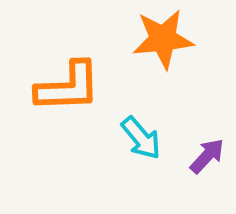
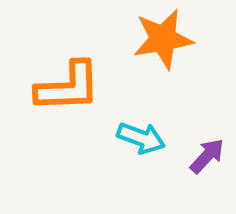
orange star: rotated 4 degrees counterclockwise
cyan arrow: rotated 30 degrees counterclockwise
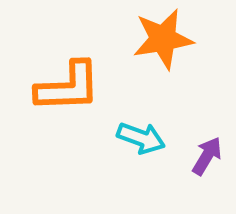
purple arrow: rotated 12 degrees counterclockwise
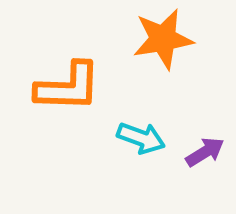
orange L-shape: rotated 4 degrees clockwise
purple arrow: moved 2 px left, 4 px up; rotated 27 degrees clockwise
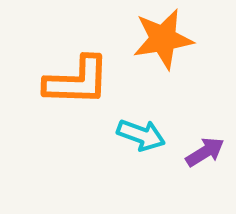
orange L-shape: moved 9 px right, 6 px up
cyan arrow: moved 3 px up
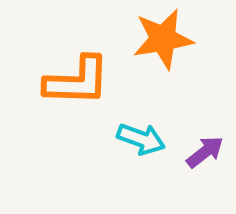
cyan arrow: moved 4 px down
purple arrow: rotated 6 degrees counterclockwise
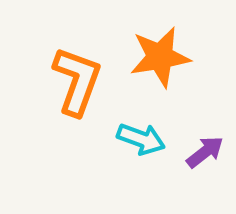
orange star: moved 3 px left, 18 px down
orange L-shape: rotated 72 degrees counterclockwise
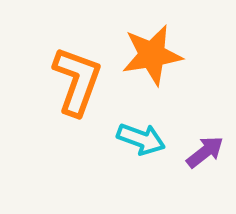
orange star: moved 8 px left, 2 px up
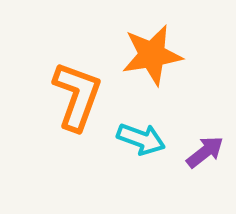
orange L-shape: moved 15 px down
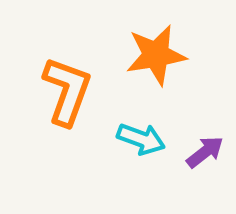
orange star: moved 4 px right
orange L-shape: moved 10 px left, 5 px up
